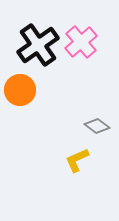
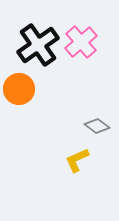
orange circle: moved 1 px left, 1 px up
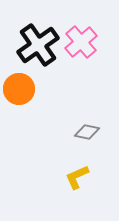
gray diamond: moved 10 px left, 6 px down; rotated 25 degrees counterclockwise
yellow L-shape: moved 17 px down
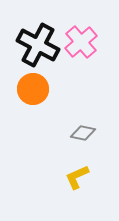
black cross: rotated 27 degrees counterclockwise
orange circle: moved 14 px right
gray diamond: moved 4 px left, 1 px down
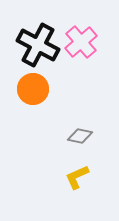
gray diamond: moved 3 px left, 3 px down
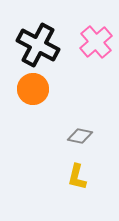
pink cross: moved 15 px right
yellow L-shape: rotated 52 degrees counterclockwise
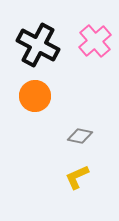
pink cross: moved 1 px left, 1 px up
orange circle: moved 2 px right, 7 px down
yellow L-shape: rotated 52 degrees clockwise
